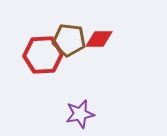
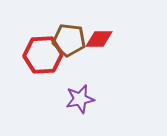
purple star: moved 15 px up
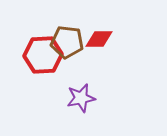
brown pentagon: moved 2 px left, 2 px down
purple star: moved 1 px right, 1 px up
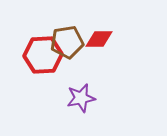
brown pentagon: rotated 16 degrees counterclockwise
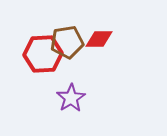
red hexagon: moved 1 px up
purple star: moved 10 px left; rotated 20 degrees counterclockwise
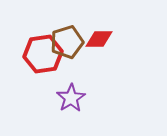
brown pentagon: rotated 8 degrees counterclockwise
red hexagon: rotated 6 degrees counterclockwise
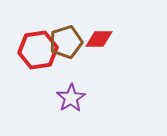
brown pentagon: moved 1 px left
red hexagon: moved 5 px left, 4 px up
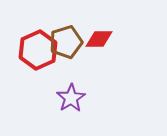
red hexagon: rotated 15 degrees counterclockwise
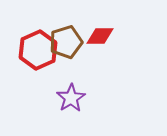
red diamond: moved 1 px right, 3 px up
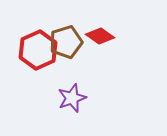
red diamond: rotated 36 degrees clockwise
purple star: moved 1 px right; rotated 12 degrees clockwise
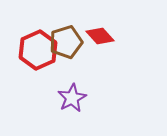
red diamond: rotated 12 degrees clockwise
purple star: rotated 8 degrees counterclockwise
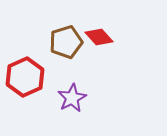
red diamond: moved 1 px left, 1 px down
red hexagon: moved 13 px left, 27 px down
